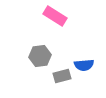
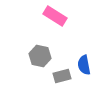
gray hexagon: rotated 20 degrees clockwise
blue semicircle: rotated 84 degrees clockwise
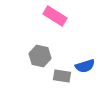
blue semicircle: moved 1 px right, 1 px down; rotated 96 degrees counterclockwise
gray rectangle: rotated 24 degrees clockwise
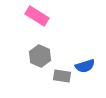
pink rectangle: moved 18 px left
gray hexagon: rotated 10 degrees clockwise
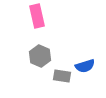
pink rectangle: rotated 45 degrees clockwise
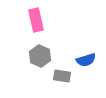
pink rectangle: moved 1 px left, 4 px down
blue semicircle: moved 1 px right, 6 px up
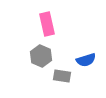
pink rectangle: moved 11 px right, 4 px down
gray hexagon: moved 1 px right
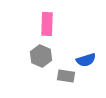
pink rectangle: rotated 15 degrees clockwise
gray rectangle: moved 4 px right
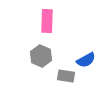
pink rectangle: moved 3 px up
blue semicircle: rotated 12 degrees counterclockwise
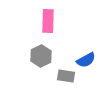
pink rectangle: moved 1 px right
gray hexagon: rotated 10 degrees clockwise
